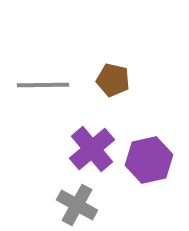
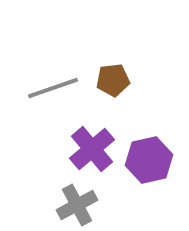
brown pentagon: rotated 20 degrees counterclockwise
gray line: moved 10 px right, 3 px down; rotated 18 degrees counterclockwise
gray cross: rotated 33 degrees clockwise
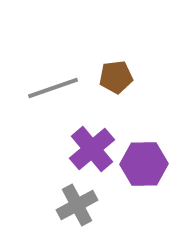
brown pentagon: moved 3 px right, 3 px up
purple hexagon: moved 5 px left, 4 px down; rotated 12 degrees clockwise
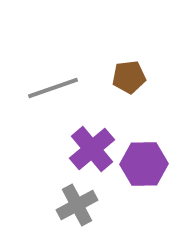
brown pentagon: moved 13 px right
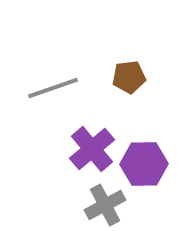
gray cross: moved 28 px right
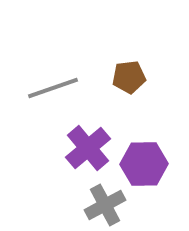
purple cross: moved 4 px left, 1 px up
